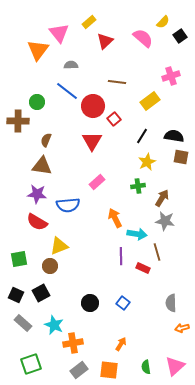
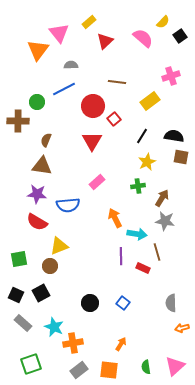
blue line at (67, 91): moved 3 px left, 2 px up; rotated 65 degrees counterclockwise
cyan star at (54, 325): moved 2 px down
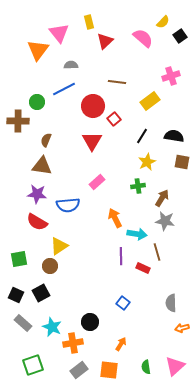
yellow rectangle at (89, 22): rotated 64 degrees counterclockwise
brown square at (181, 157): moved 1 px right, 5 px down
yellow triangle at (59, 246): rotated 12 degrees counterclockwise
black circle at (90, 303): moved 19 px down
cyan star at (54, 327): moved 2 px left
green square at (31, 364): moved 2 px right, 1 px down
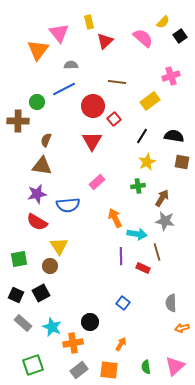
purple star at (37, 194): rotated 18 degrees counterclockwise
yellow triangle at (59, 246): rotated 30 degrees counterclockwise
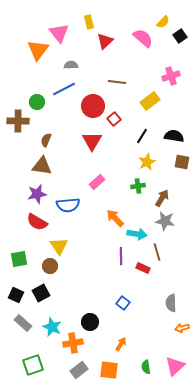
orange arrow at (115, 218): rotated 18 degrees counterclockwise
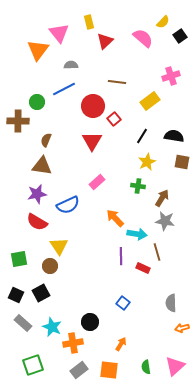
green cross at (138, 186): rotated 16 degrees clockwise
blue semicircle at (68, 205): rotated 20 degrees counterclockwise
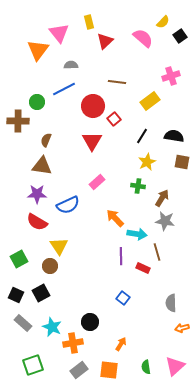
purple star at (37, 194): rotated 12 degrees clockwise
green square at (19, 259): rotated 18 degrees counterclockwise
blue square at (123, 303): moved 5 px up
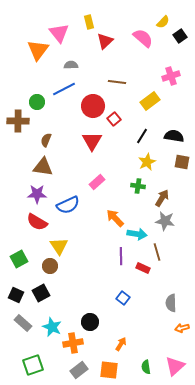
brown triangle at (42, 166): moved 1 px right, 1 px down
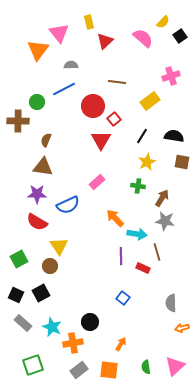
red triangle at (92, 141): moved 9 px right, 1 px up
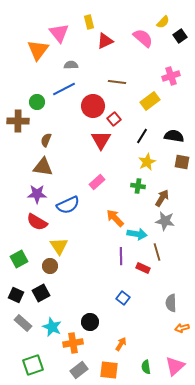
red triangle at (105, 41): rotated 18 degrees clockwise
